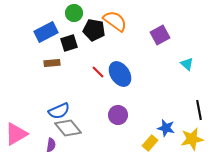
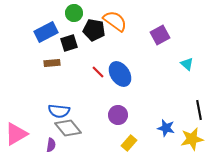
blue semicircle: rotated 30 degrees clockwise
yellow rectangle: moved 21 px left
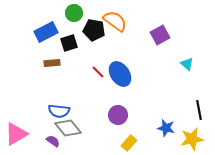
purple semicircle: moved 2 px right, 4 px up; rotated 64 degrees counterclockwise
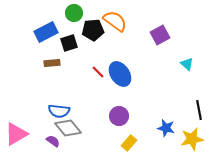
black pentagon: moved 1 px left; rotated 15 degrees counterclockwise
purple circle: moved 1 px right, 1 px down
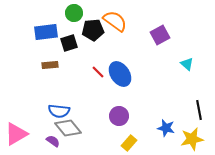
blue rectangle: rotated 20 degrees clockwise
brown rectangle: moved 2 px left, 2 px down
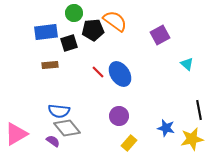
gray diamond: moved 1 px left
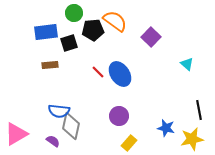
purple square: moved 9 px left, 2 px down; rotated 18 degrees counterclockwise
gray diamond: moved 4 px right, 2 px up; rotated 52 degrees clockwise
